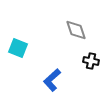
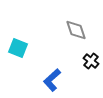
black cross: rotated 28 degrees clockwise
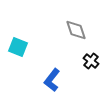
cyan square: moved 1 px up
blue L-shape: rotated 10 degrees counterclockwise
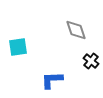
cyan square: rotated 30 degrees counterclockwise
blue L-shape: rotated 50 degrees clockwise
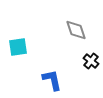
blue L-shape: rotated 80 degrees clockwise
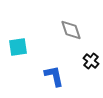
gray diamond: moved 5 px left
blue L-shape: moved 2 px right, 4 px up
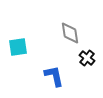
gray diamond: moved 1 px left, 3 px down; rotated 10 degrees clockwise
black cross: moved 4 px left, 3 px up
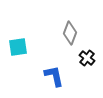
gray diamond: rotated 30 degrees clockwise
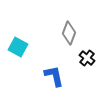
gray diamond: moved 1 px left
cyan square: rotated 36 degrees clockwise
